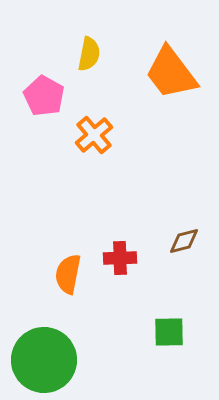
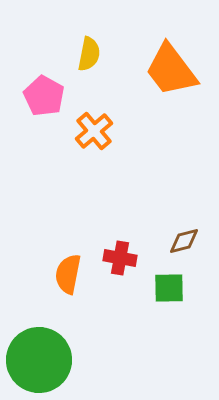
orange trapezoid: moved 3 px up
orange cross: moved 4 px up
red cross: rotated 12 degrees clockwise
green square: moved 44 px up
green circle: moved 5 px left
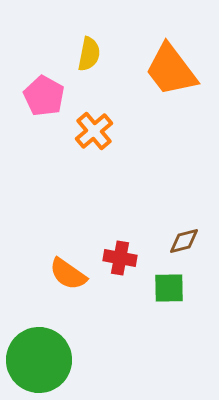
orange semicircle: rotated 66 degrees counterclockwise
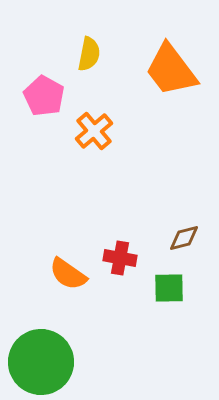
brown diamond: moved 3 px up
green circle: moved 2 px right, 2 px down
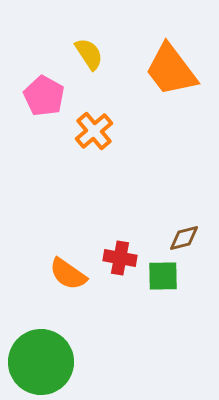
yellow semicircle: rotated 44 degrees counterclockwise
green square: moved 6 px left, 12 px up
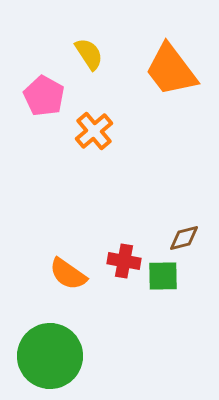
red cross: moved 4 px right, 3 px down
green circle: moved 9 px right, 6 px up
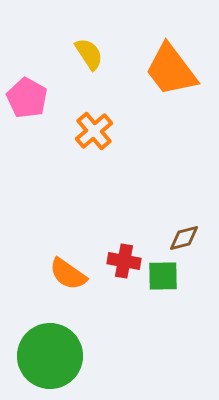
pink pentagon: moved 17 px left, 2 px down
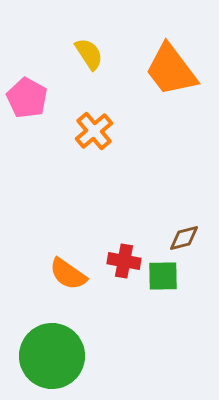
green circle: moved 2 px right
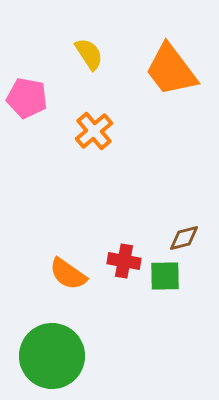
pink pentagon: rotated 18 degrees counterclockwise
green square: moved 2 px right
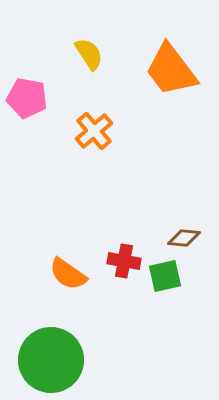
brown diamond: rotated 20 degrees clockwise
green square: rotated 12 degrees counterclockwise
green circle: moved 1 px left, 4 px down
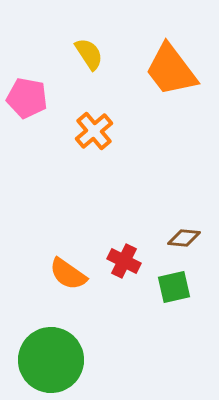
red cross: rotated 16 degrees clockwise
green square: moved 9 px right, 11 px down
